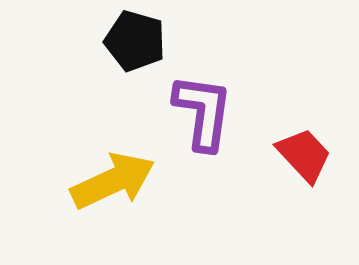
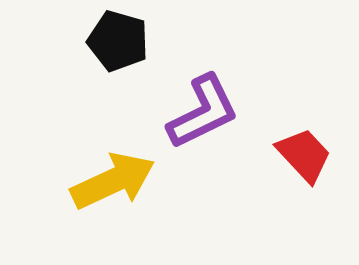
black pentagon: moved 17 px left
purple L-shape: rotated 56 degrees clockwise
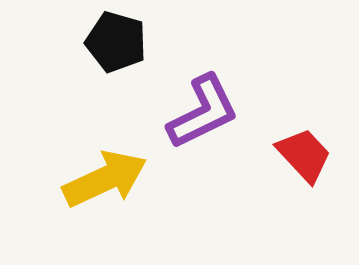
black pentagon: moved 2 px left, 1 px down
yellow arrow: moved 8 px left, 2 px up
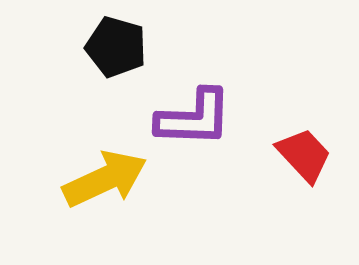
black pentagon: moved 5 px down
purple L-shape: moved 9 px left, 6 px down; rotated 28 degrees clockwise
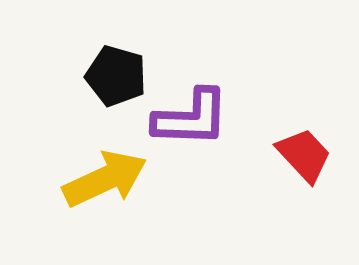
black pentagon: moved 29 px down
purple L-shape: moved 3 px left
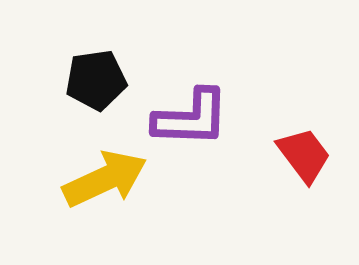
black pentagon: moved 20 px left, 4 px down; rotated 24 degrees counterclockwise
red trapezoid: rotated 6 degrees clockwise
